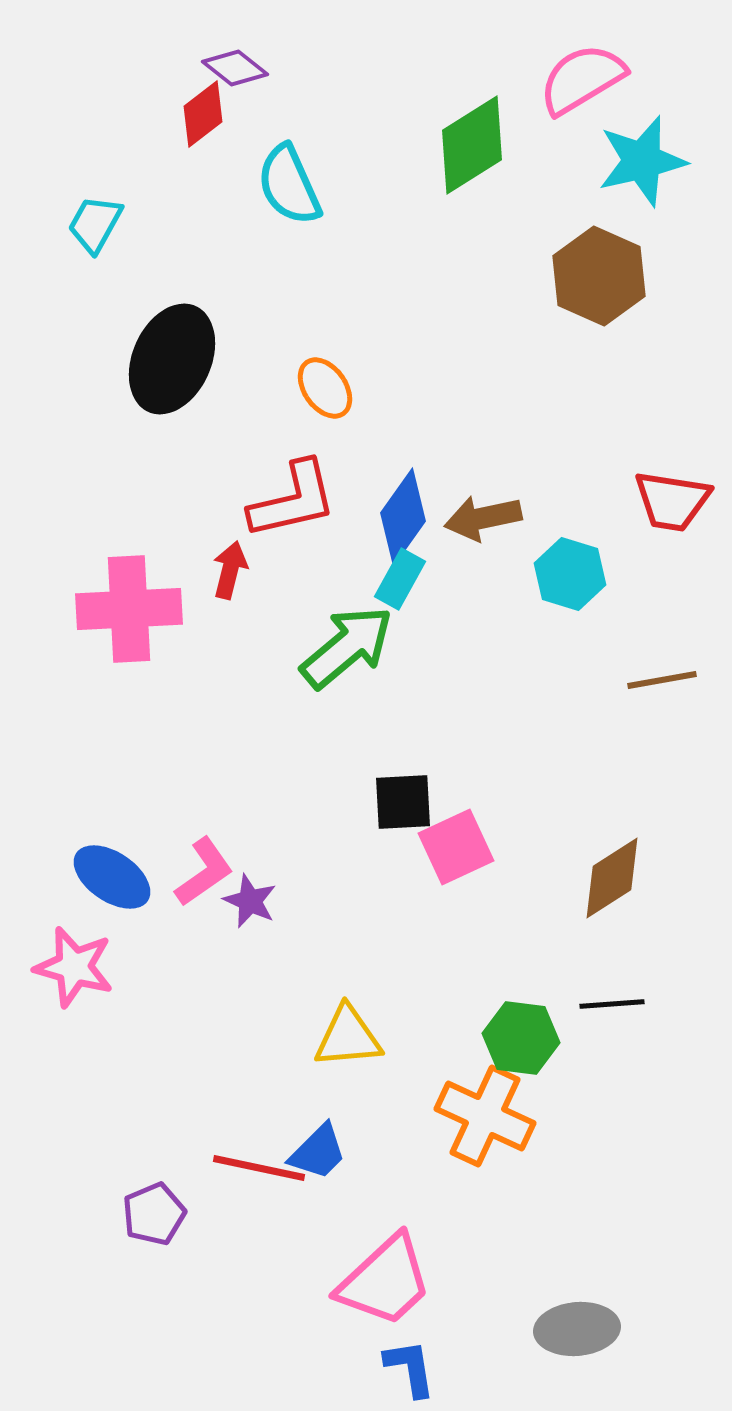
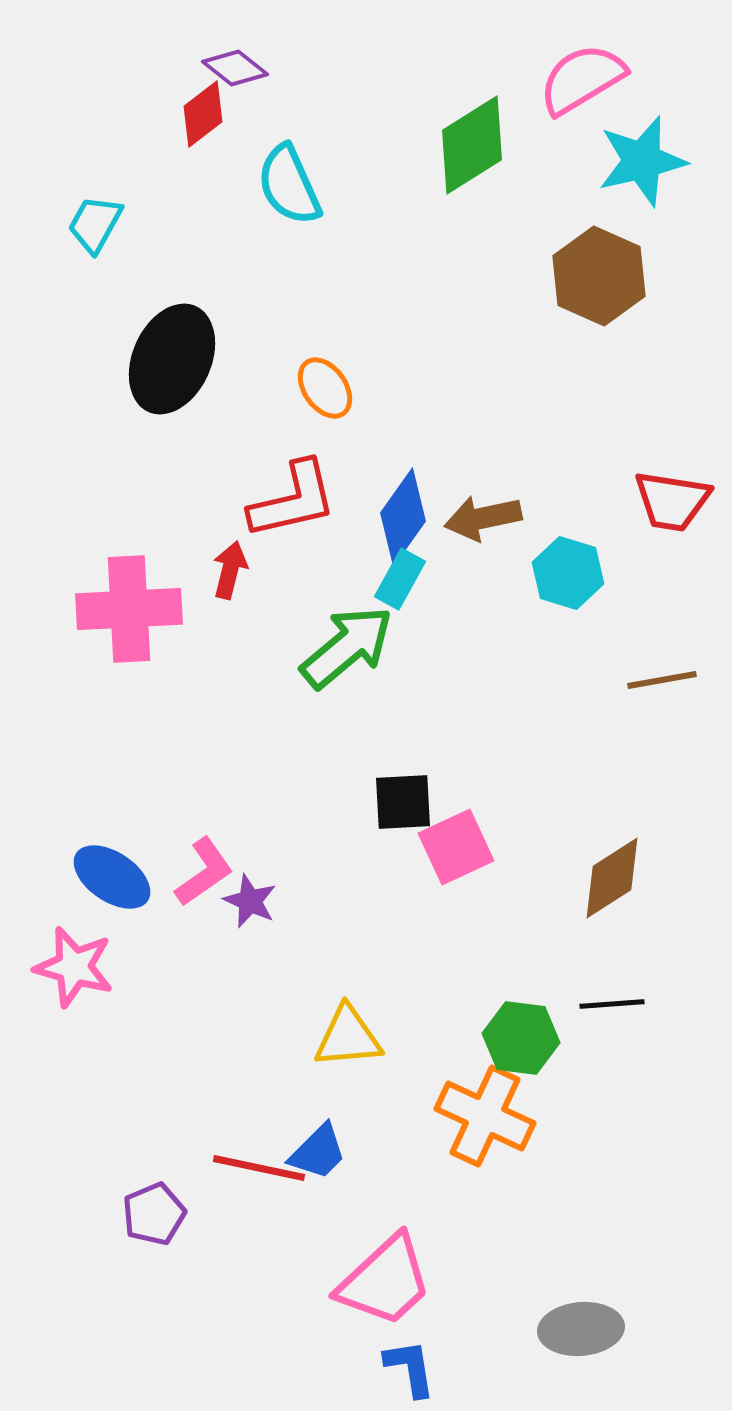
cyan hexagon: moved 2 px left, 1 px up
gray ellipse: moved 4 px right
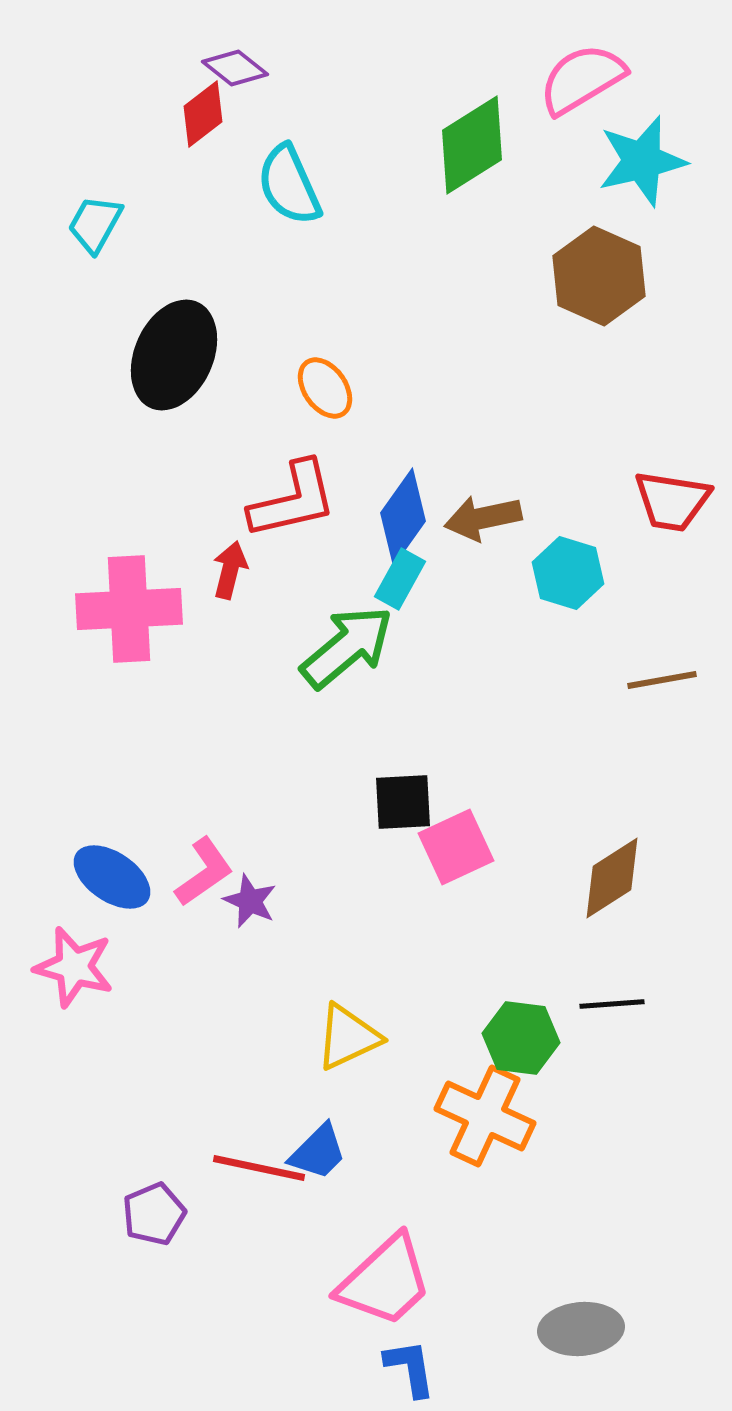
black ellipse: moved 2 px right, 4 px up
yellow triangle: rotated 20 degrees counterclockwise
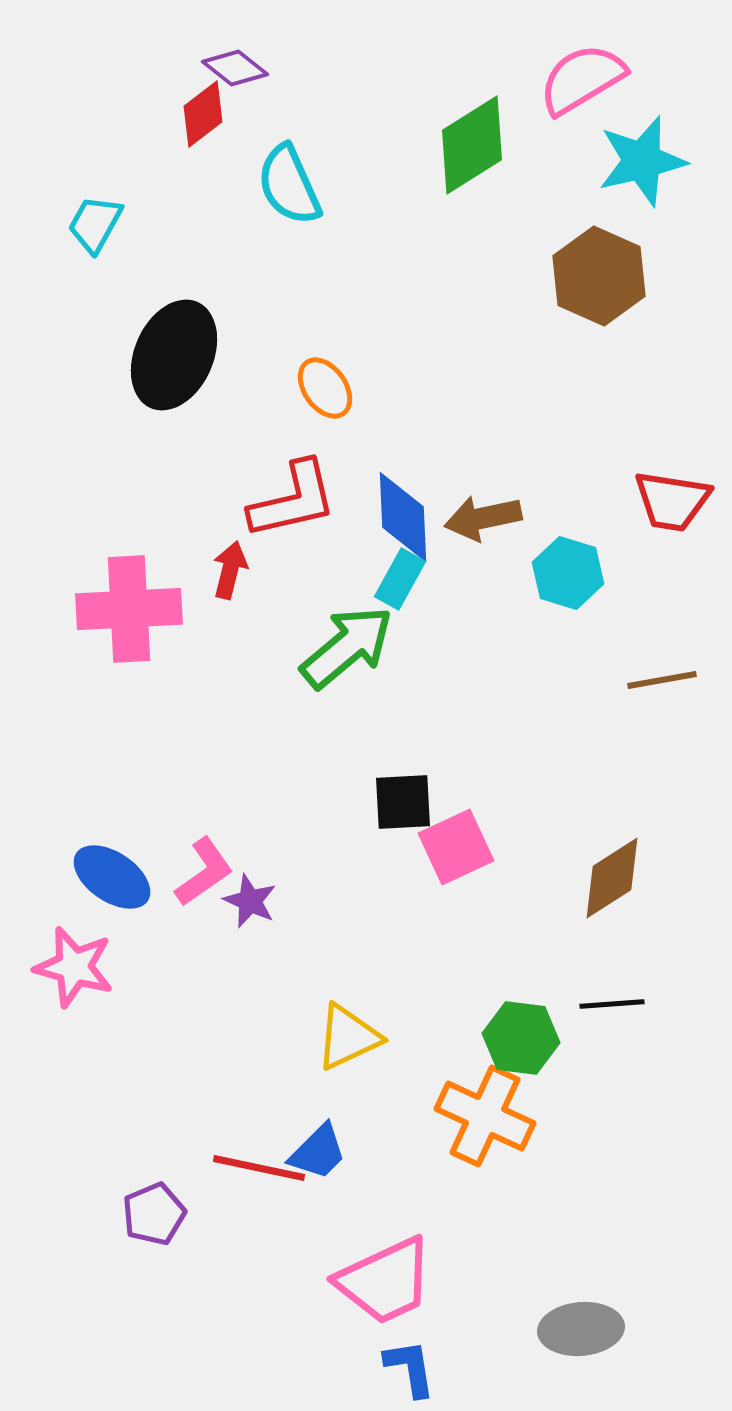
blue diamond: rotated 38 degrees counterclockwise
pink trapezoid: rotated 18 degrees clockwise
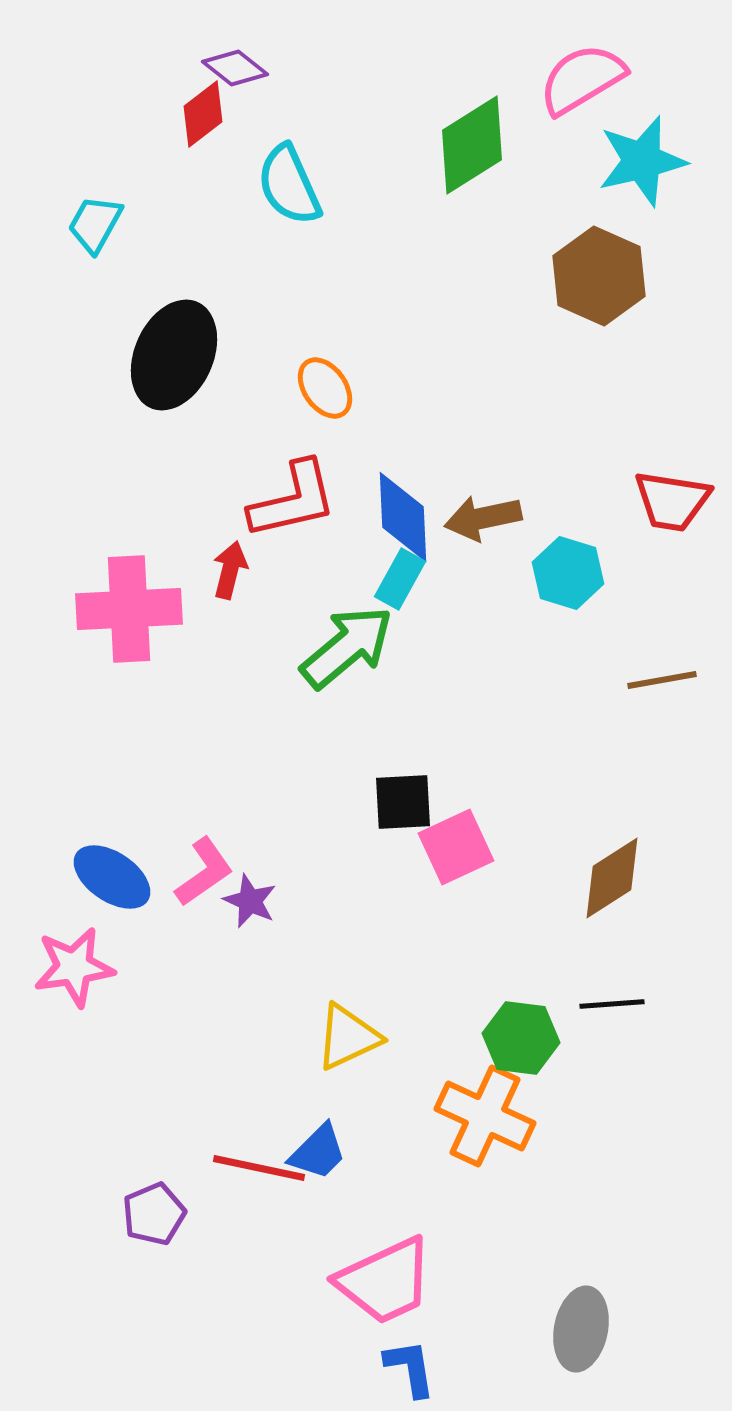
pink star: rotated 24 degrees counterclockwise
gray ellipse: rotated 74 degrees counterclockwise
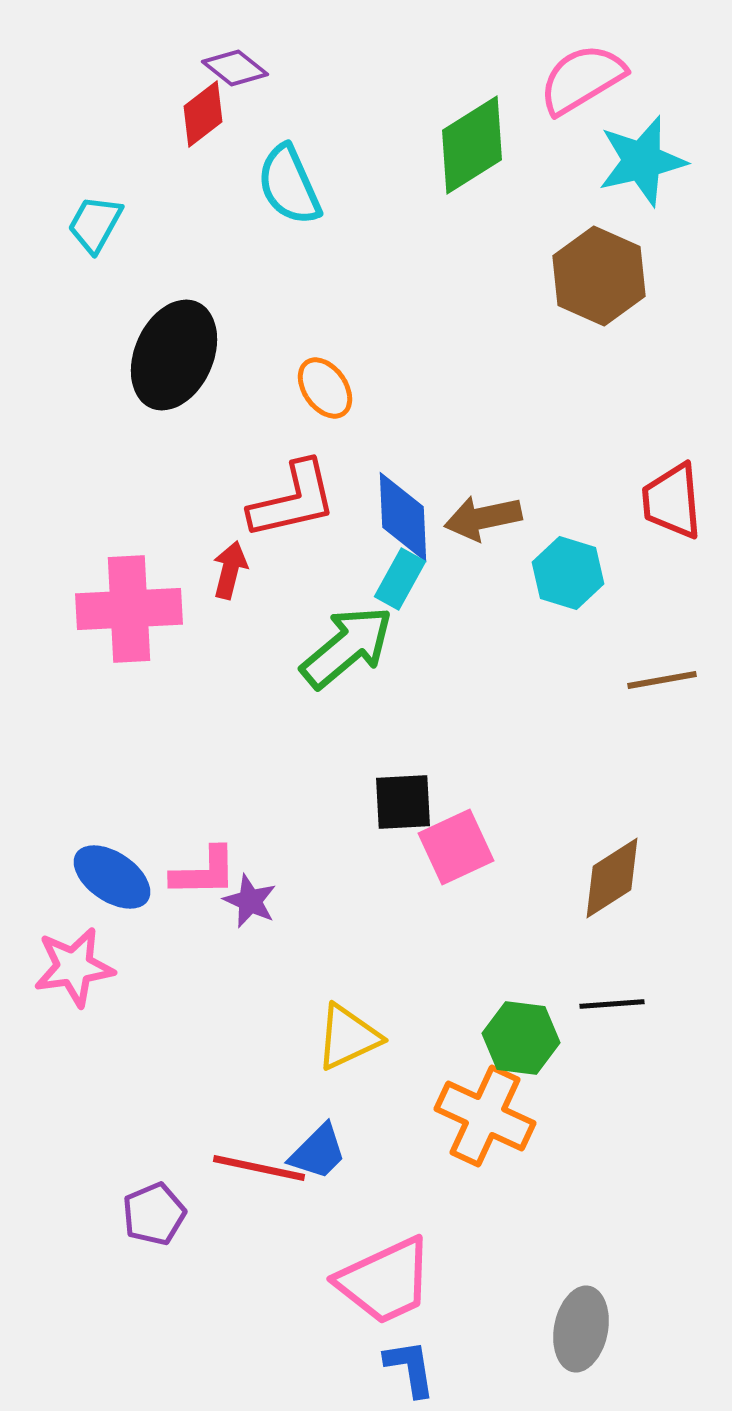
red trapezoid: rotated 76 degrees clockwise
pink L-shape: rotated 34 degrees clockwise
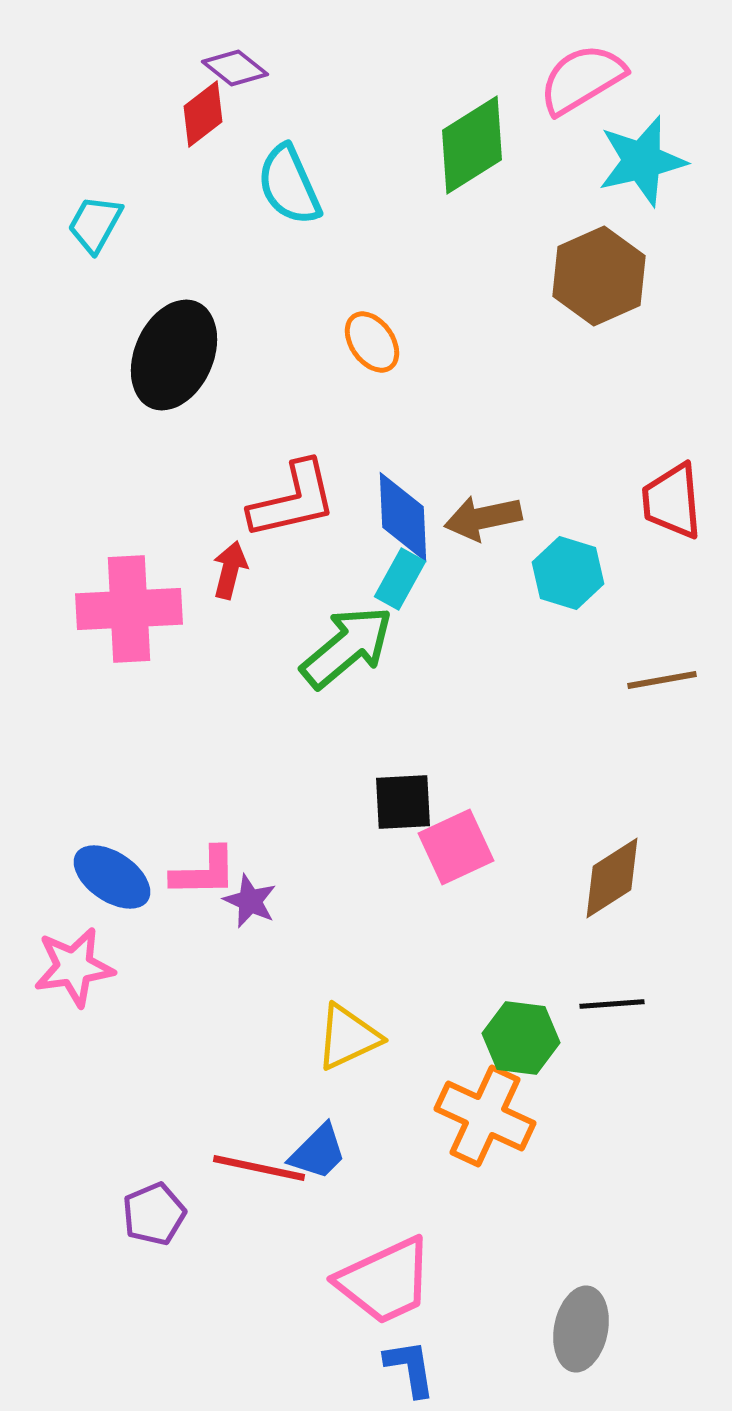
brown hexagon: rotated 12 degrees clockwise
orange ellipse: moved 47 px right, 46 px up
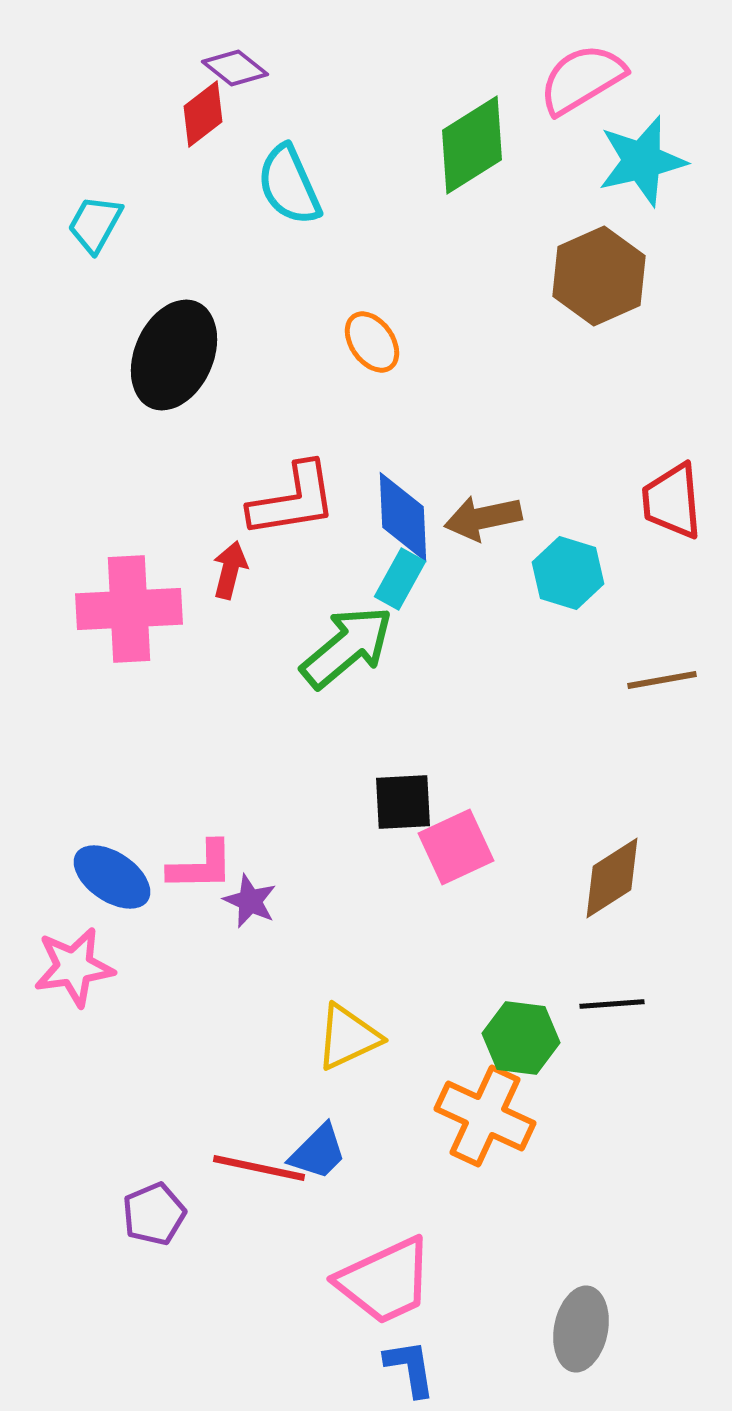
red L-shape: rotated 4 degrees clockwise
pink L-shape: moved 3 px left, 6 px up
